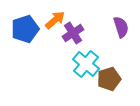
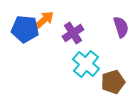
orange arrow: moved 11 px left
blue pentagon: rotated 24 degrees clockwise
brown pentagon: moved 4 px right, 3 px down
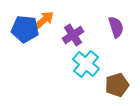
purple semicircle: moved 5 px left
purple cross: moved 2 px down
brown pentagon: moved 4 px right, 3 px down
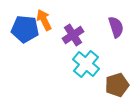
orange arrow: rotated 75 degrees counterclockwise
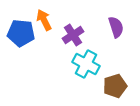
blue pentagon: moved 4 px left, 4 px down
cyan cross: rotated 12 degrees counterclockwise
brown pentagon: moved 2 px left, 1 px down
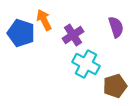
blue pentagon: rotated 12 degrees clockwise
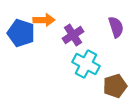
orange arrow: rotated 115 degrees clockwise
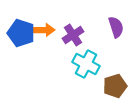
orange arrow: moved 10 px down
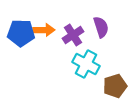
purple semicircle: moved 15 px left
blue pentagon: rotated 16 degrees counterclockwise
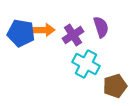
blue pentagon: rotated 8 degrees clockwise
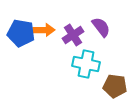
purple semicircle: rotated 20 degrees counterclockwise
cyan cross: rotated 16 degrees counterclockwise
brown pentagon: rotated 25 degrees clockwise
